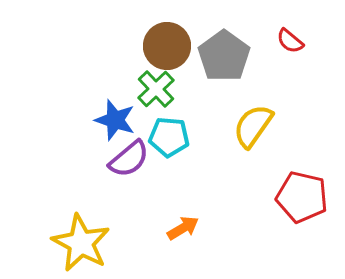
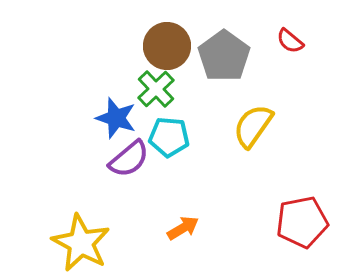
blue star: moved 1 px right, 2 px up
red pentagon: moved 25 px down; rotated 24 degrees counterclockwise
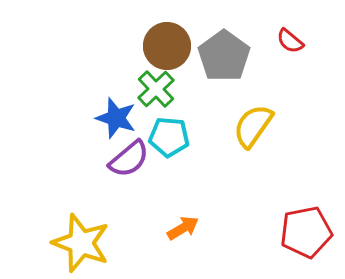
red pentagon: moved 4 px right, 10 px down
yellow star: rotated 8 degrees counterclockwise
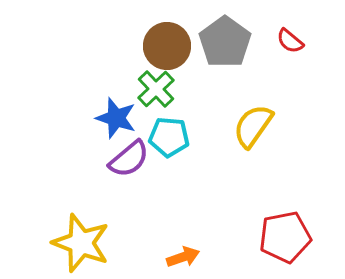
gray pentagon: moved 1 px right, 14 px up
orange arrow: moved 29 px down; rotated 12 degrees clockwise
red pentagon: moved 21 px left, 5 px down
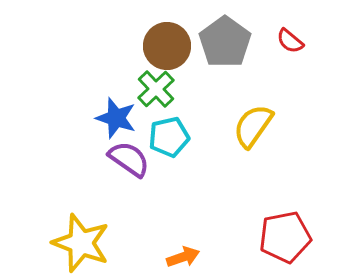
cyan pentagon: rotated 18 degrees counterclockwise
purple semicircle: rotated 105 degrees counterclockwise
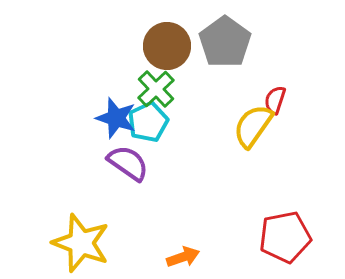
red semicircle: moved 15 px left, 59 px down; rotated 68 degrees clockwise
cyan pentagon: moved 21 px left, 15 px up; rotated 12 degrees counterclockwise
purple semicircle: moved 1 px left, 4 px down
